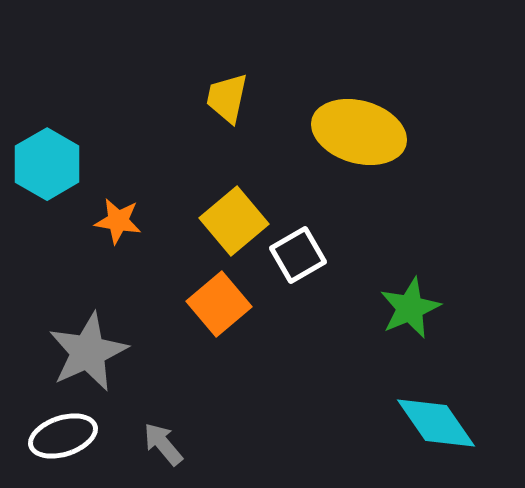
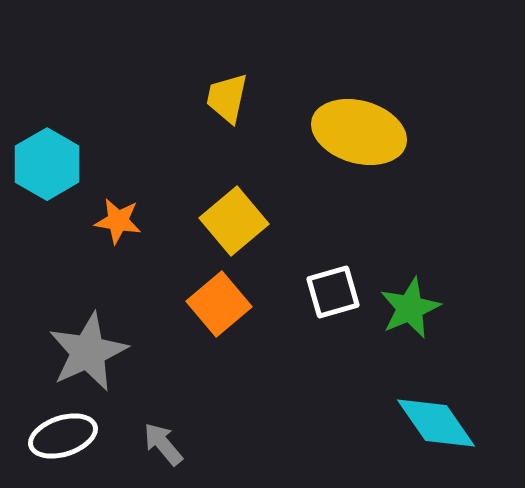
white square: moved 35 px right, 37 px down; rotated 14 degrees clockwise
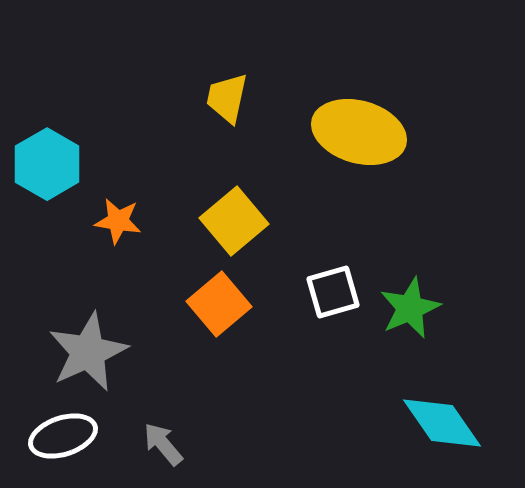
cyan diamond: moved 6 px right
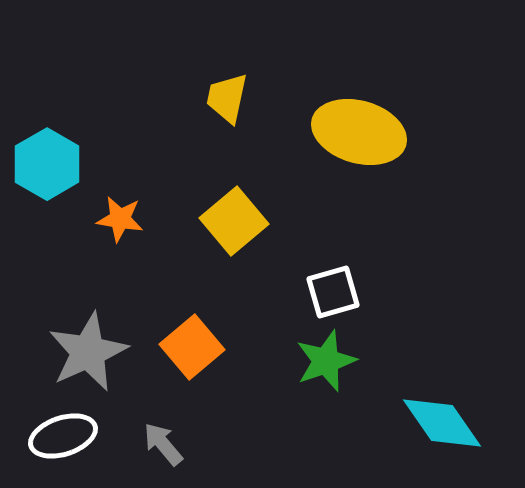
orange star: moved 2 px right, 2 px up
orange square: moved 27 px left, 43 px down
green star: moved 84 px left, 53 px down; rotated 4 degrees clockwise
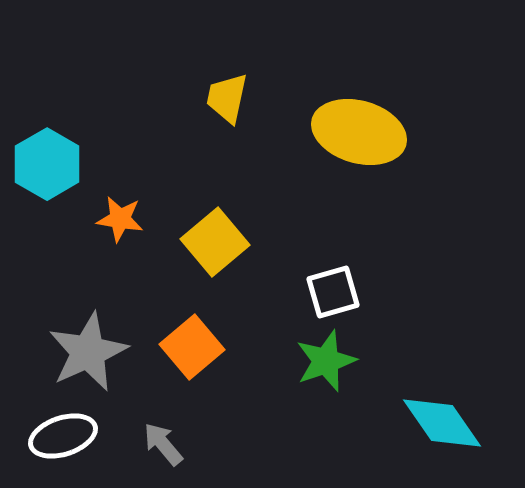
yellow square: moved 19 px left, 21 px down
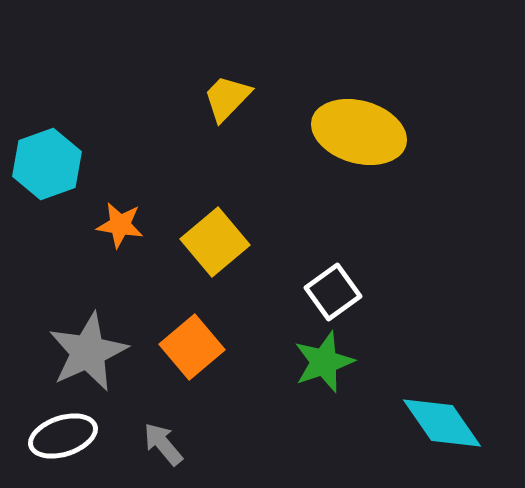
yellow trapezoid: rotated 32 degrees clockwise
cyan hexagon: rotated 10 degrees clockwise
orange star: moved 6 px down
white square: rotated 20 degrees counterclockwise
green star: moved 2 px left, 1 px down
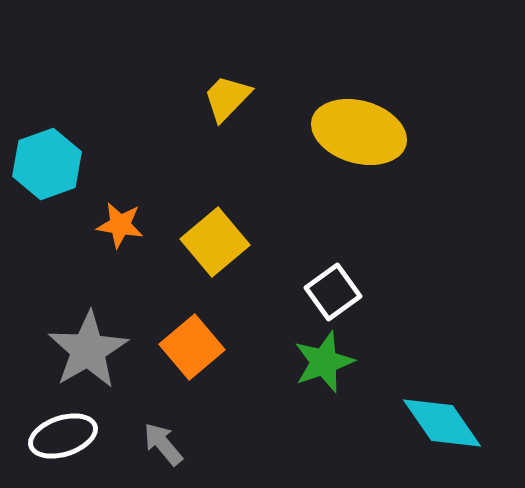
gray star: moved 2 px up; rotated 6 degrees counterclockwise
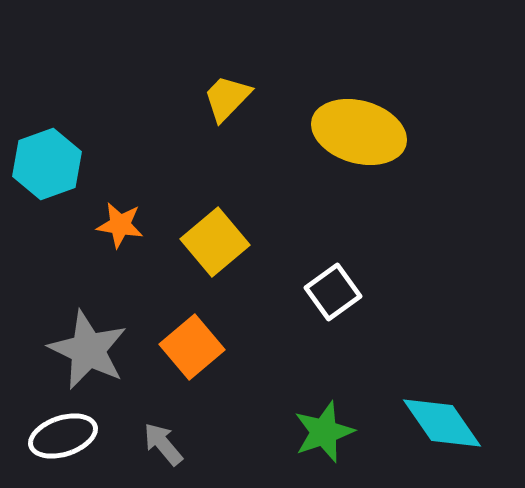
gray star: rotated 16 degrees counterclockwise
green star: moved 70 px down
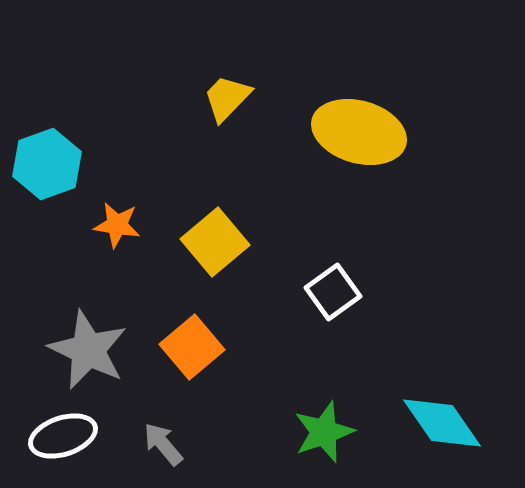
orange star: moved 3 px left
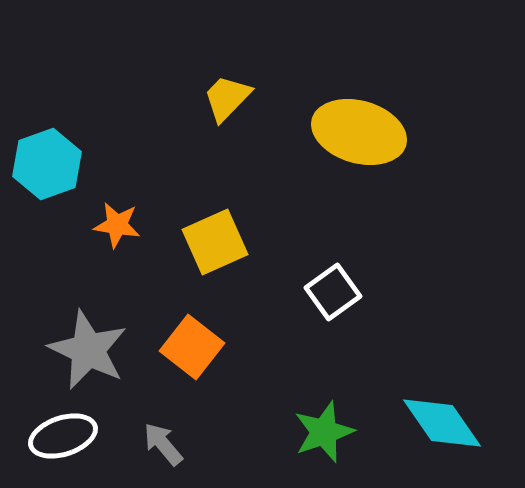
yellow square: rotated 16 degrees clockwise
orange square: rotated 12 degrees counterclockwise
